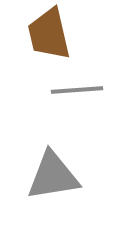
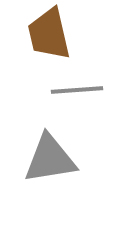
gray triangle: moved 3 px left, 17 px up
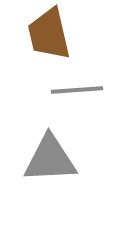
gray triangle: rotated 6 degrees clockwise
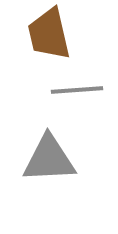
gray triangle: moved 1 px left
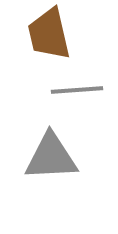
gray triangle: moved 2 px right, 2 px up
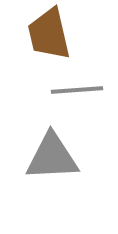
gray triangle: moved 1 px right
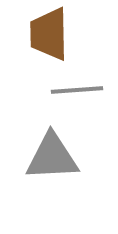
brown trapezoid: rotated 12 degrees clockwise
